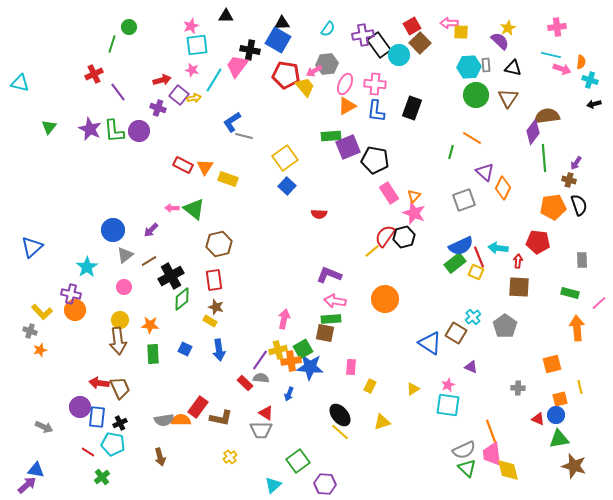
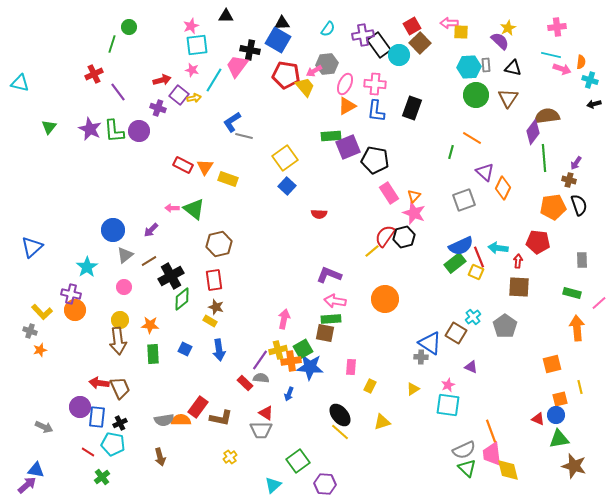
green rectangle at (570, 293): moved 2 px right
gray cross at (518, 388): moved 97 px left, 31 px up
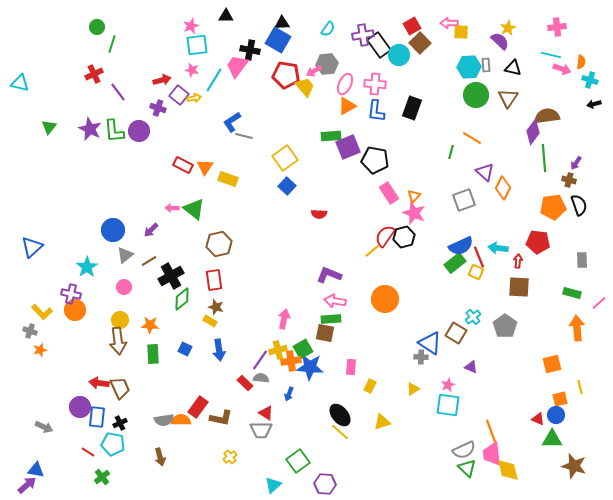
green circle at (129, 27): moved 32 px left
green triangle at (559, 439): moved 7 px left; rotated 10 degrees clockwise
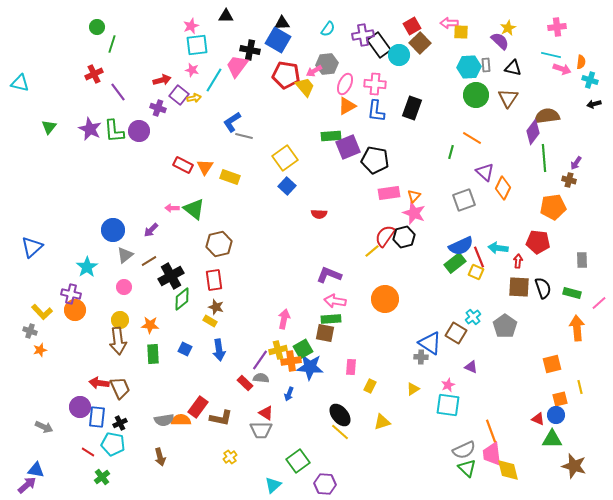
yellow rectangle at (228, 179): moved 2 px right, 2 px up
pink rectangle at (389, 193): rotated 65 degrees counterclockwise
black semicircle at (579, 205): moved 36 px left, 83 px down
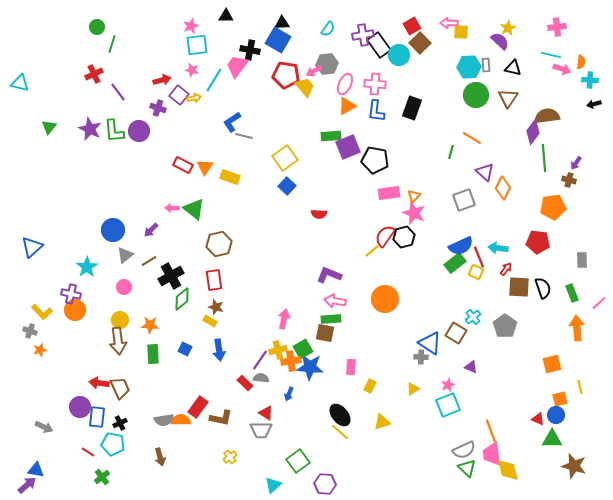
cyan cross at (590, 80): rotated 14 degrees counterclockwise
red arrow at (518, 261): moved 12 px left, 8 px down; rotated 32 degrees clockwise
green rectangle at (572, 293): rotated 54 degrees clockwise
cyan square at (448, 405): rotated 30 degrees counterclockwise
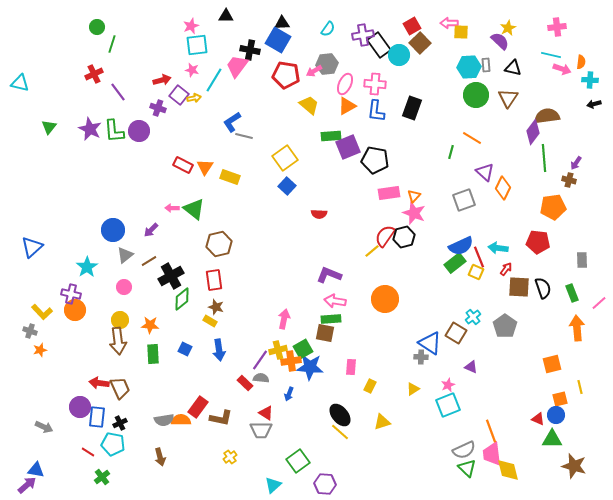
yellow trapezoid at (305, 87): moved 4 px right, 18 px down; rotated 10 degrees counterclockwise
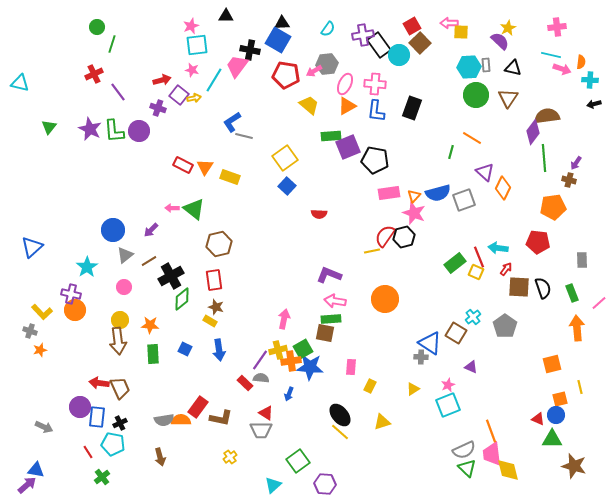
blue semicircle at (461, 246): moved 23 px left, 53 px up; rotated 10 degrees clockwise
yellow line at (372, 251): rotated 28 degrees clockwise
red line at (88, 452): rotated 24 degrees clockwise
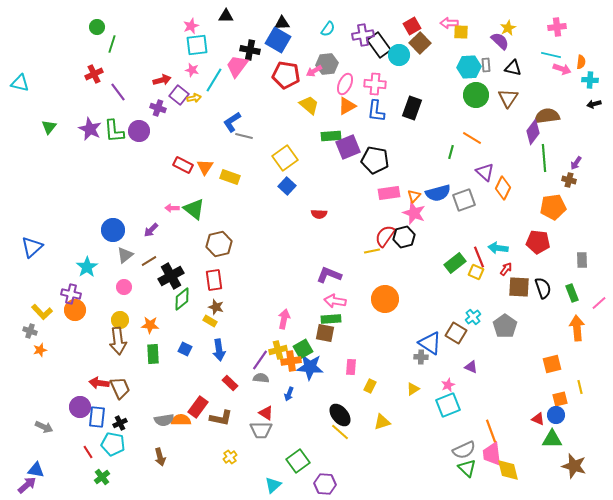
red rectangle at (245, 383): moved 15 px left
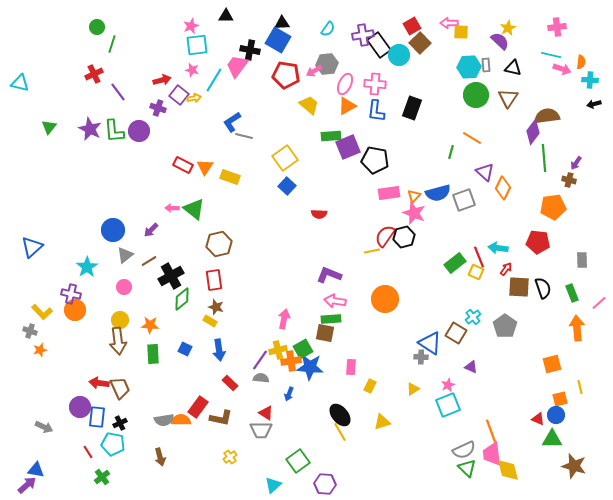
yellow line at (340, 432): rotated 18 degrees clockwise
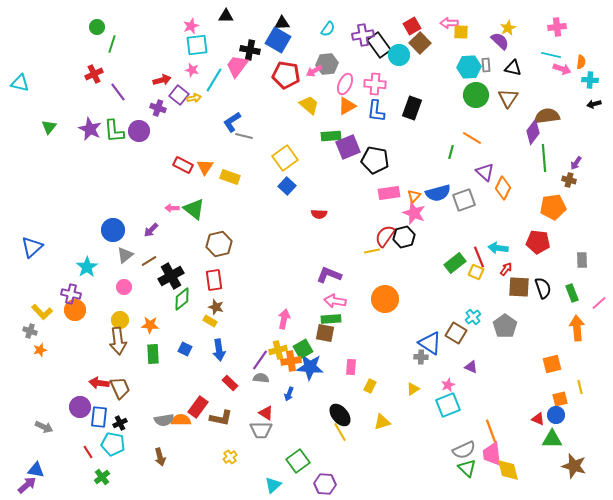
blue rectangle at (97, 417): moved 2 px right
